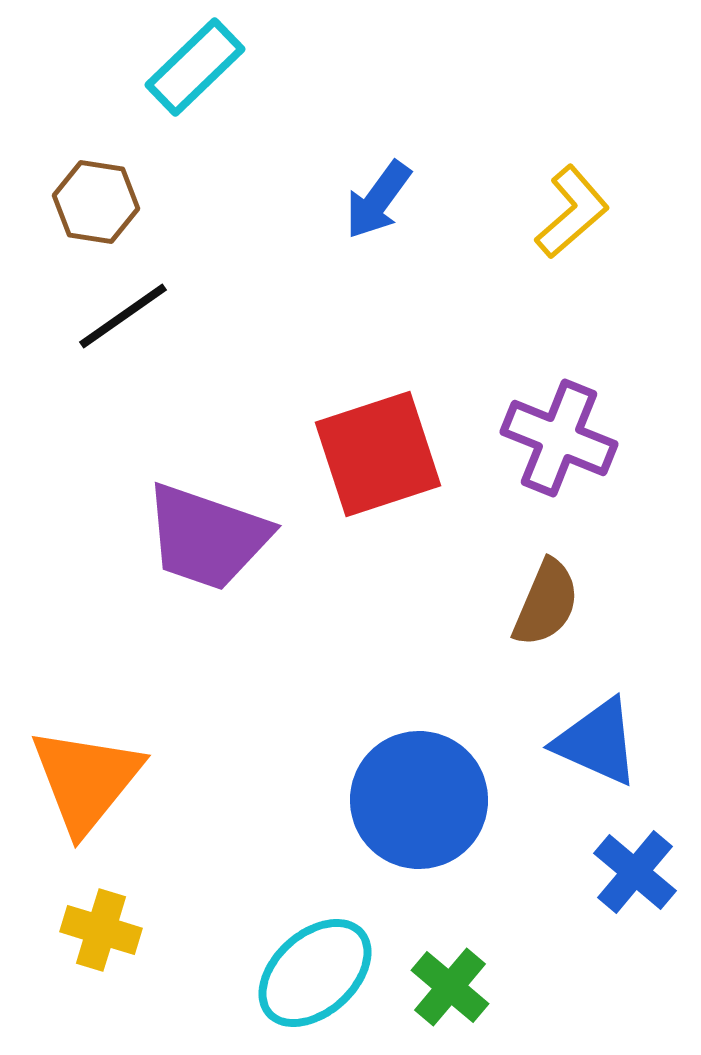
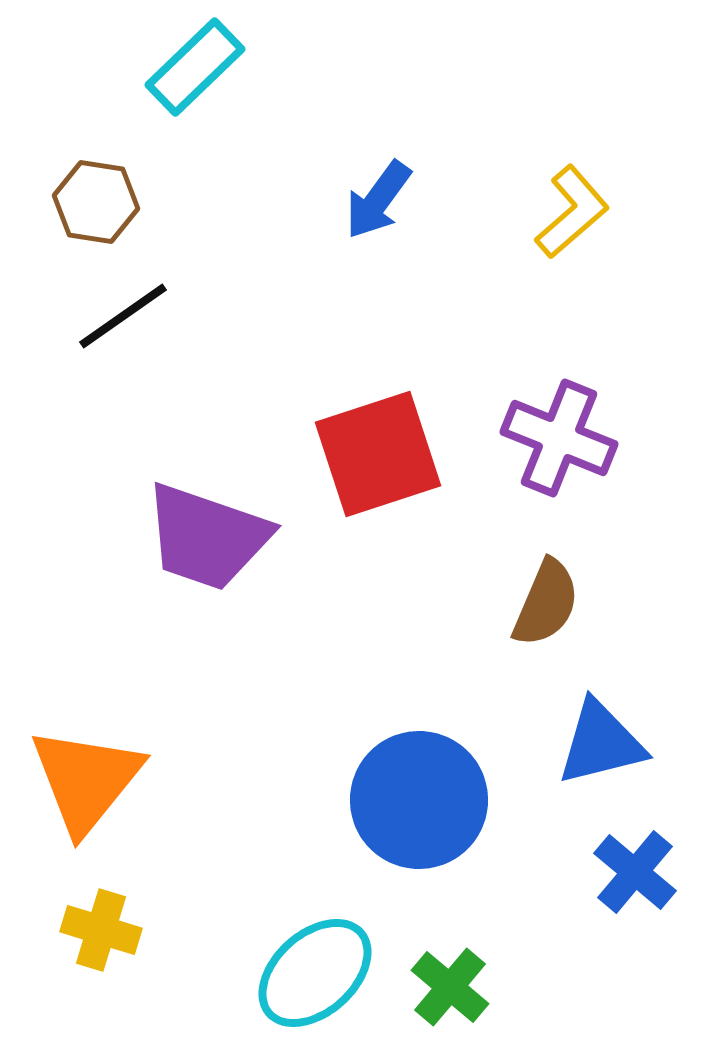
blue triangle: moved 4 px right, 1 px down; rotated 38 degrees counterclockwise
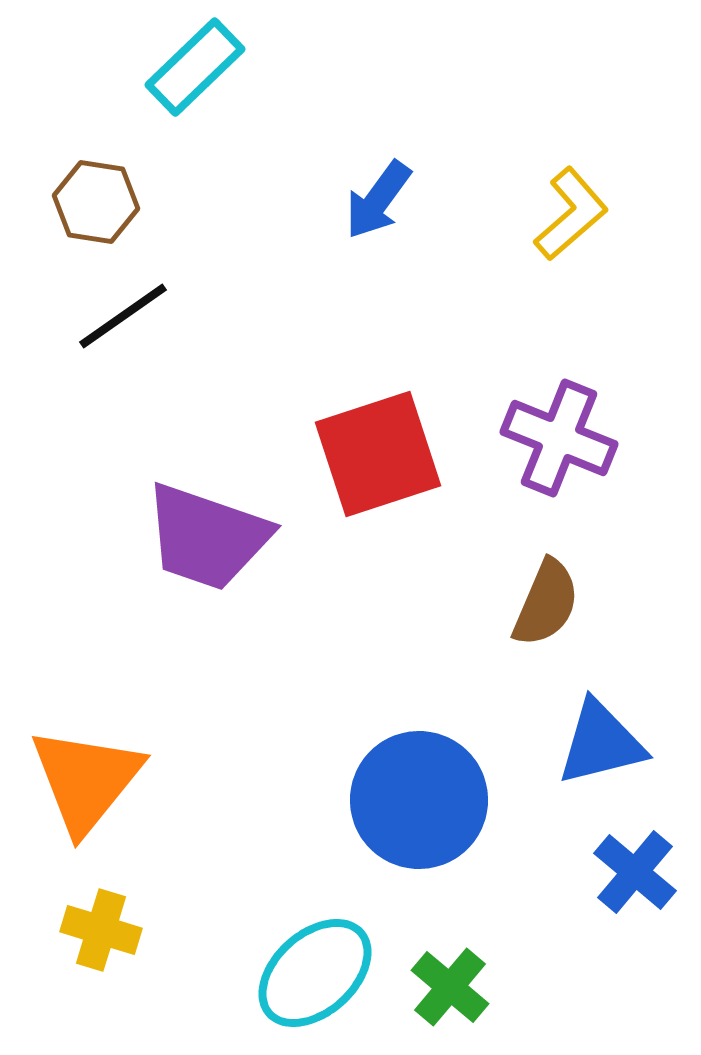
yellow L-shape: moved 1 px left, 2 px down
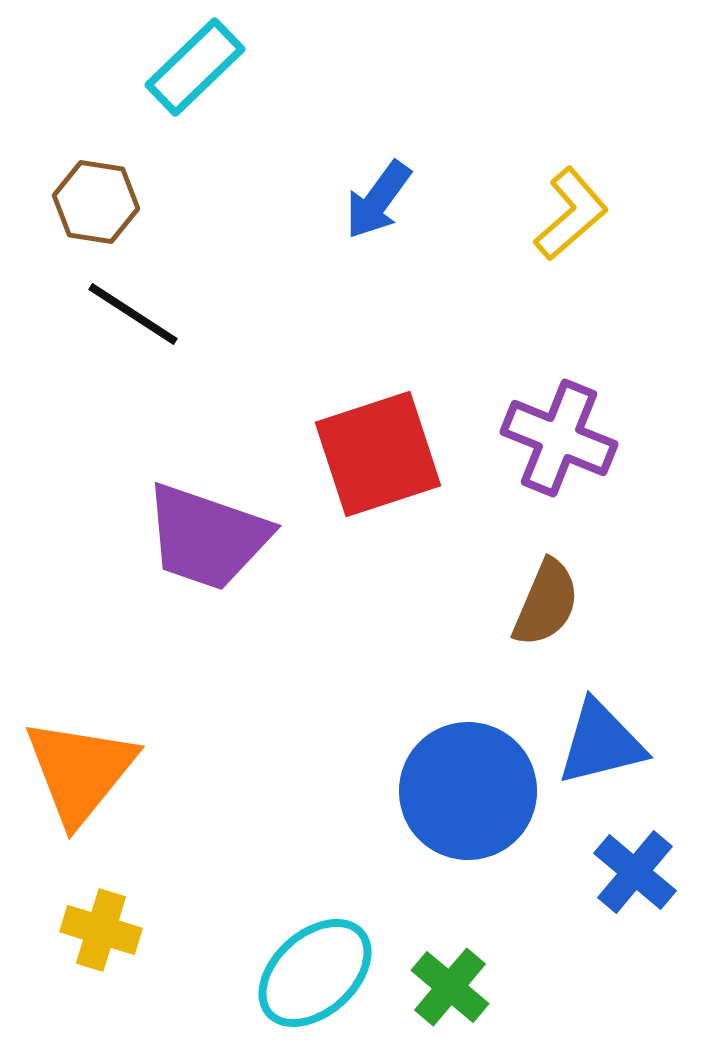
black line: moved 10 px right, 2 px up; rotated 68 degrees clockwise
orange triangle: moved 6 px left, 9 px up
blue circle: moved 49 px right, 9 px up
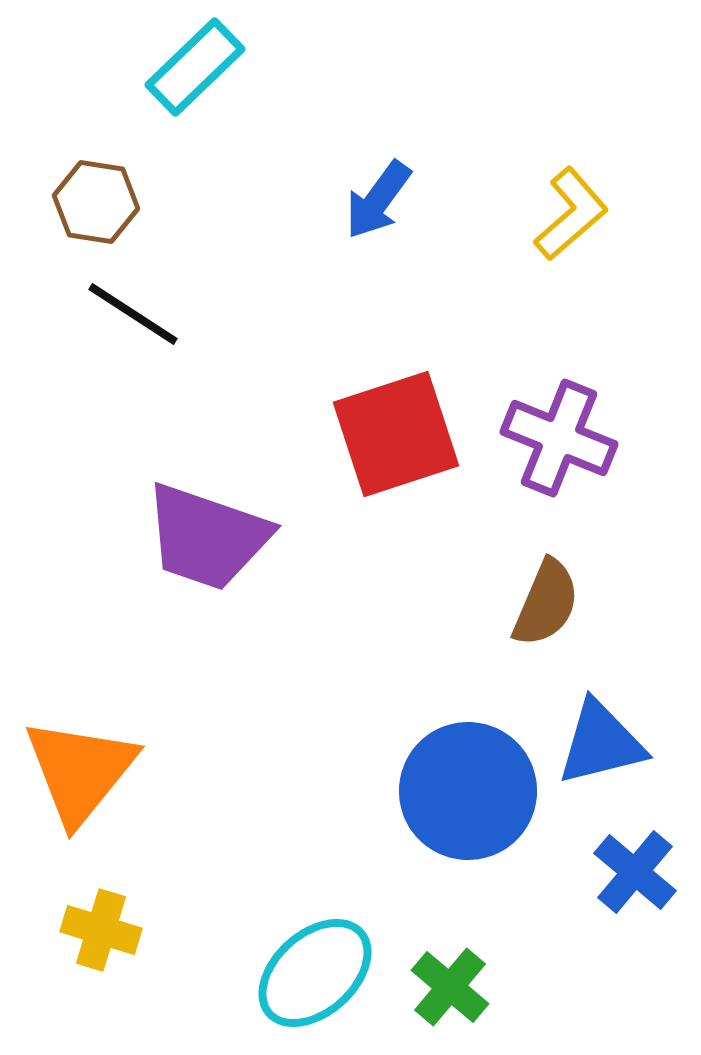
red square: moved 18 px right, 20 px up
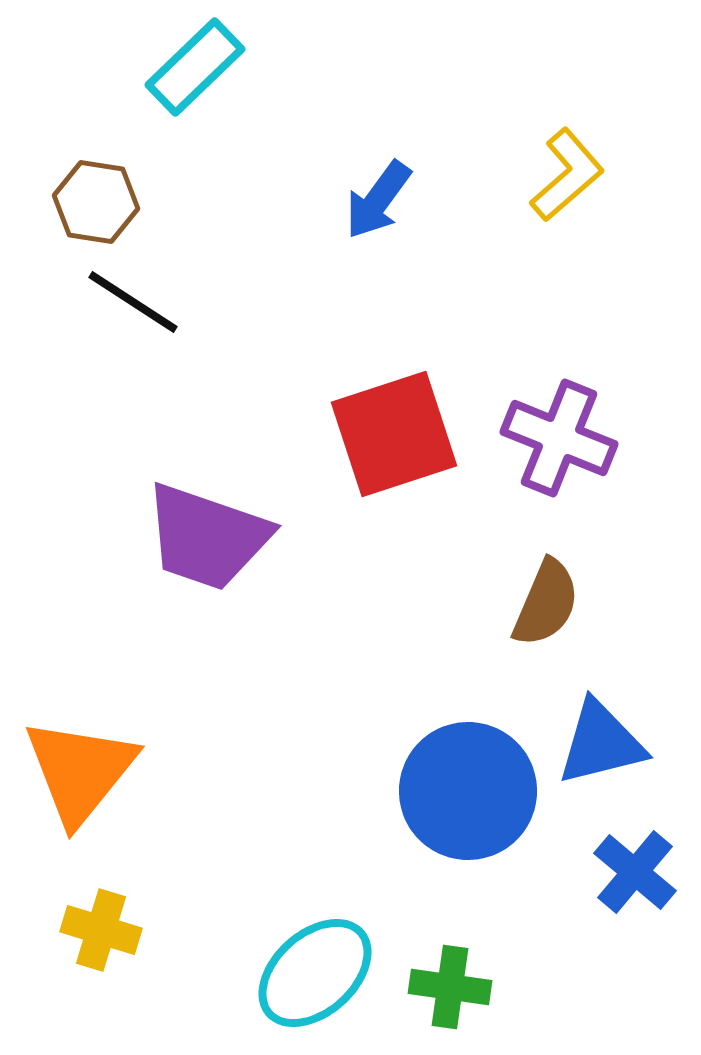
yellow L-shape: moved 4 px left, 39 px up
black line: moved 12 px up
red square: moved 2 px left
green cross: rotated 32 degrees counterclockwise
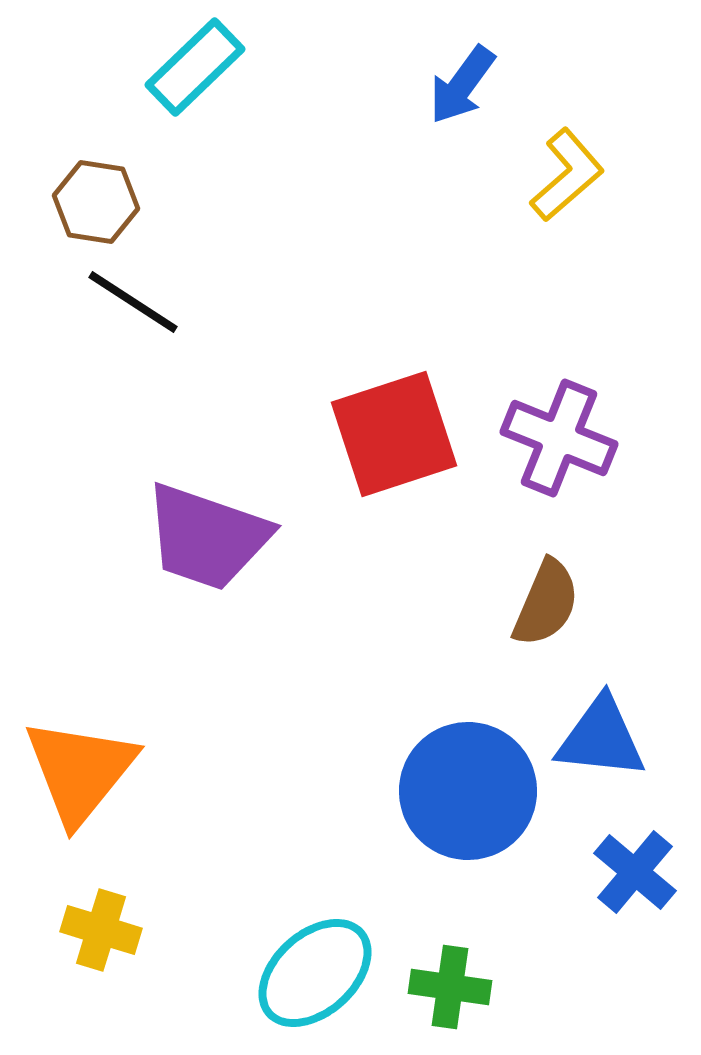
blue arrow: moved 84 px right, 115 px up
blue triangle: moved 5 px up; rotated 20 degrees clockwise
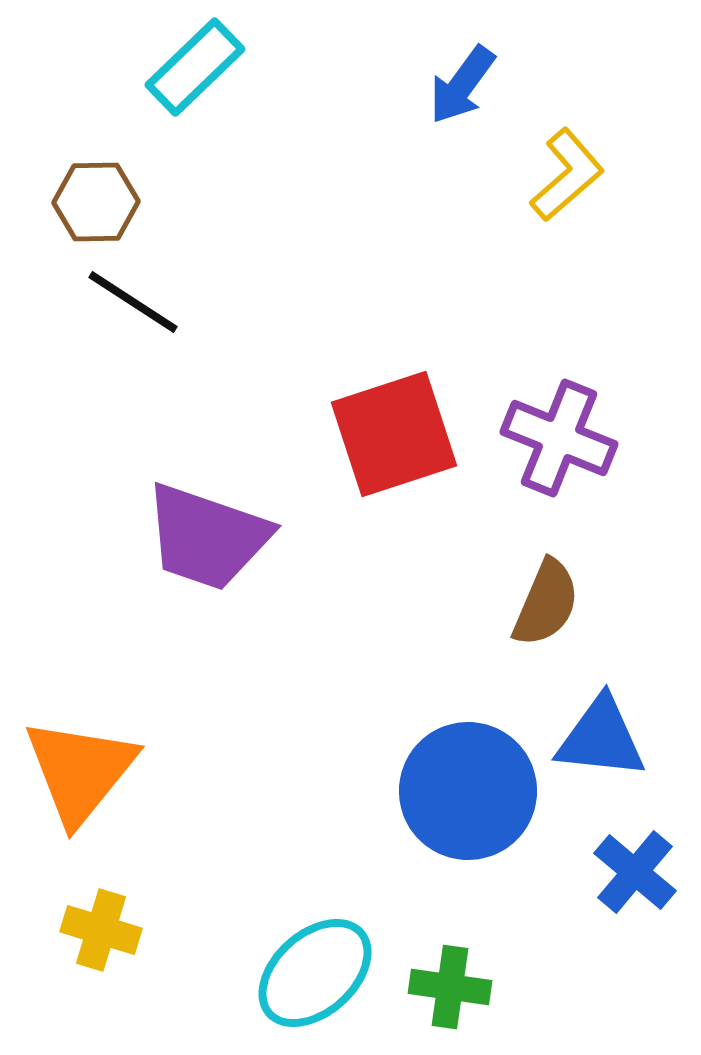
brown hexagon: rotated 10 degrees counterclockwise
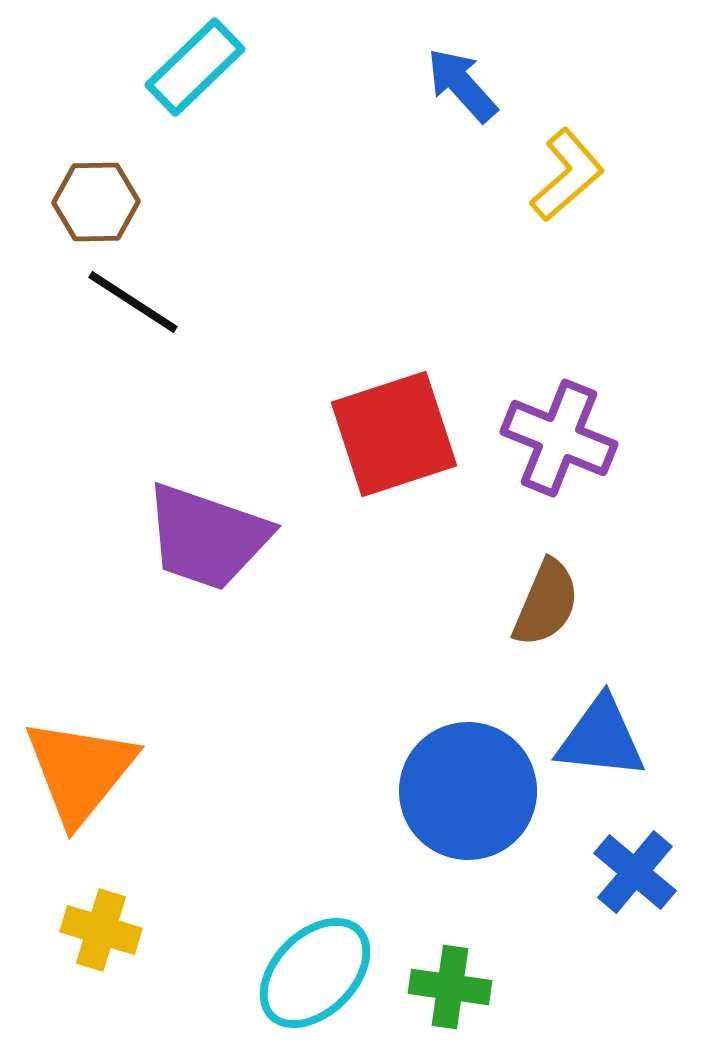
blue arrow: rotated 102 degrees clockwise
cyan ellipse: rotated 3 degrees counterclockwise
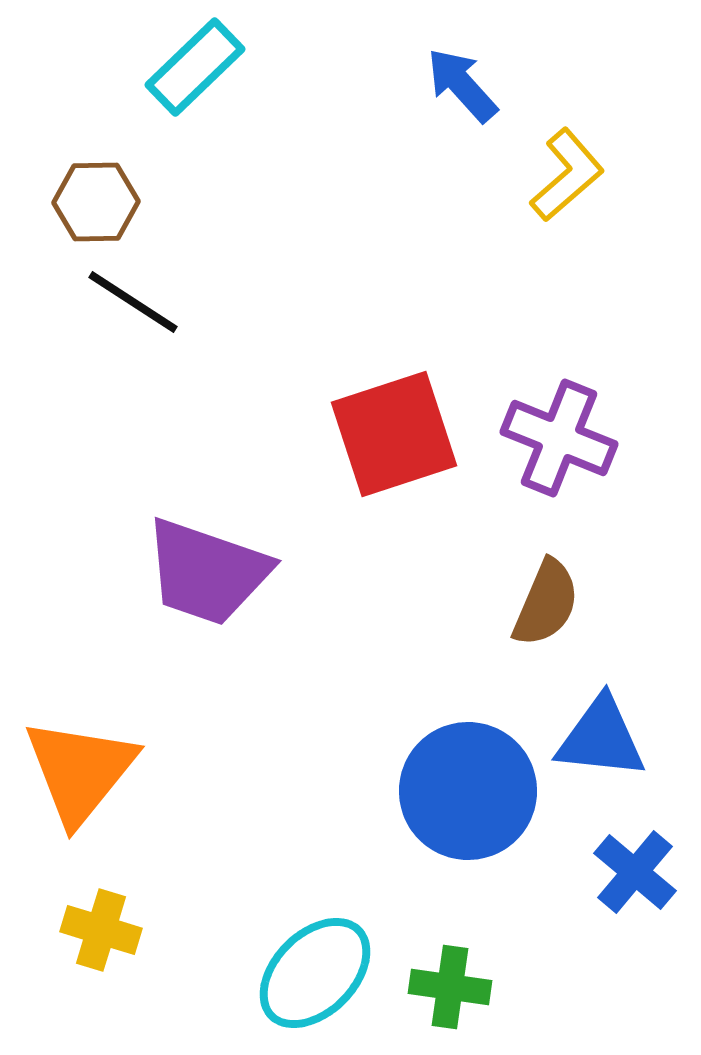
purple trapezoid: moved 35 px down
